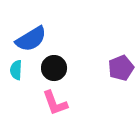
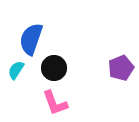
blue semicircle: rotated 140 degrees clockwise
cyan semicircle: rotated 30 degrees clockwise
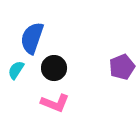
blue semicircle: moved 1 px right, 1 px up
purple pentagon: moved 1 px right, 1 px up
pink L-shape: rotated 48 degrees counterclockwise
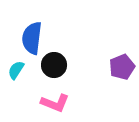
blue semicircle: rotated 12 degrees counterclockwise
black circle: moved 3 px up
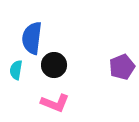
cyan semicircle: rotated 24 degrees counterclockwise
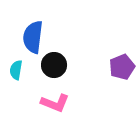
blue semicircle: moved 1 px right, 1 px up
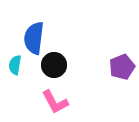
blue semicircle: moved 1 px right, 1 px down
cyan semicircle: moved 1 px left, 5 px up
pink L-shape: moved 1 px up; rotated 40 degrees clockwise
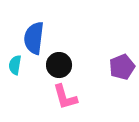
black circle: moved 5 px right
pink L-shape: moved 10 px right, 5 px up; rotated 12 degrees clockwise
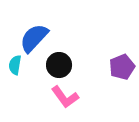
blue semicircle: rotated 36 degrees clockwise
pink L-shape: rotated 20 degrees counterclockwise
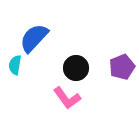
black circle: moved 17 px right, 3 px down
pink L-shape: moved 2 px right, 1 px down
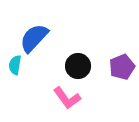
black circle: moved 2 px right, 2 px up
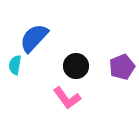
black circle: moved 2 px left
